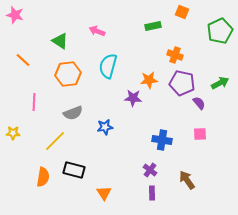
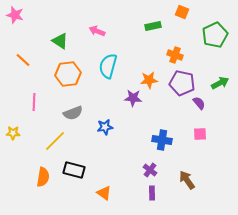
green pentagon: moved 5 px left, 4 px down
orange triangle: rotated 21 degrees counterclockwise
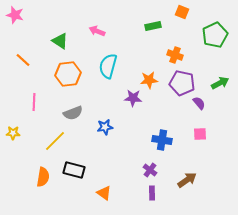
brown arrow: rotated 90 degrees clockwise
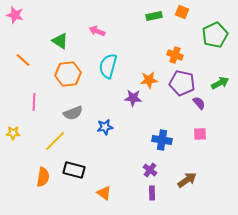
green rectangle: moved 1 px right, 10 px up
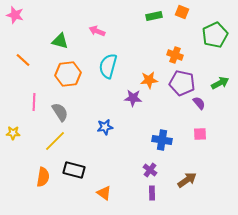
green triangle: rotated 18 degrees counterclockwise
gray semicircle: moved 13 px left, 1 px up; rotated 102 degrees counterclockwise
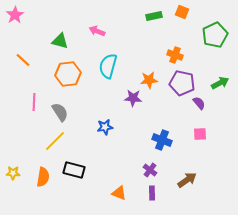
pink star: rotated 24 degrees clockwise
yellow star: moved 40 px down
blue cross: rotated 12 degrees clockwise
orange triangle: moved 15 px right; rotated 14 degrees counterclockwise
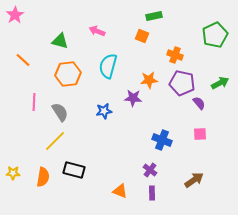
orange square: moved 40 px left, 24 px down
blue star: moved 1 px left, 16 px up
brown arrow: moved 7 px right
orange triangle: moved 1 px right, 2 px up
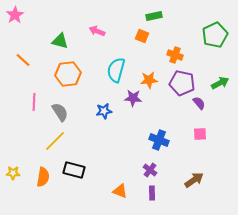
cyan semicircle: moved 8 px right, 4 px down
blue cross: moved 3 px left
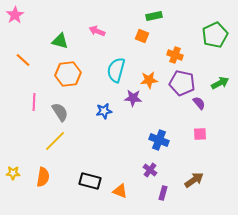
black rectangle: moved 16 px right, 11 px down
purple rectangle: moved 11 px right; rotated 16 degrees clockwise
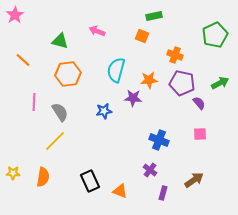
black rectangle: rotated 50 degrees clockwise
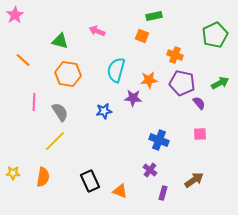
orange hexagon: rotated 15 degrees clockwise
